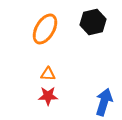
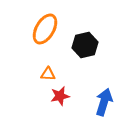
black hexagon: moved 8 px left, 23 px down
red star: moved 12 px right; rotated 12 degrees counterclockwise
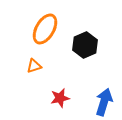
black hexagon: rotated 10 degrees counterclockwise
orange triangle: moved 14 px left, 8 px up; rotated 21 degrees counterclockwise
red star: moved 2 px down
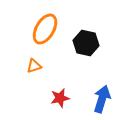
black hexagon: moved 1 px right, 2 px up; rotated 25 degrees counterclockwise
blue arrow: moved 2 px left, 3 px up
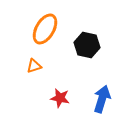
black hexagon: moved 1 px right, 2 px down
red star: rotated 24 degrees clockwise
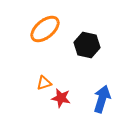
orange ellipse: rotated 20 degrees clockwise
orange triangle: moved 10 px right, 17 px down
red star: moved 1 px right
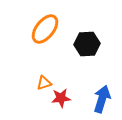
orange ellipse: rotated 12 degrees counterclockwise
black hexagon: moved 1 px up; rotated 15 degrees counterclockwise
red star: rotated 18 degrees counterclockwise
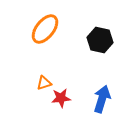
black hexagon: moved 13 px right, 4 px up; rotated 15 degrees clockwise
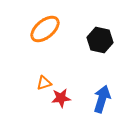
orange ellipse: rotated 12 degrees clockwise
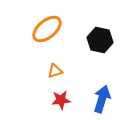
orange ellipse: moved 2 px right
orange triangle: moved 11 px right, 12 px up
red star: moved 2 px down
